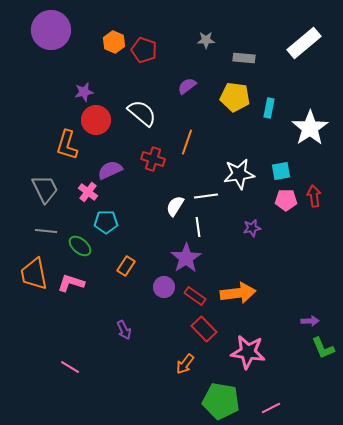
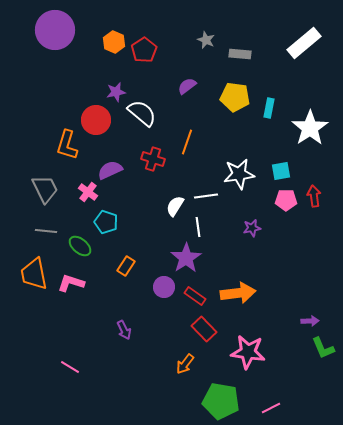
purple circle at (51, 30): moved 4 px right
gray star at (206, 40): rotated 24 degrees clockwise
red pentagon at (144, 50): rotated 20 degrees clockwise
gray rectangle at (244, 58): moved 4 px left, 4 px up
purple star at (84, 92): moved 32 px right
cyan pentagon at (106, 222): rotated 20 degrees clockwise
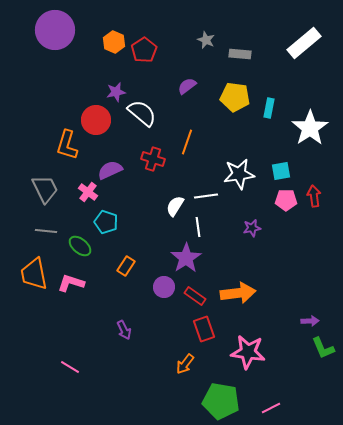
red rectangle at (204, 329): rotated 25 degrees clockwise
